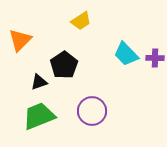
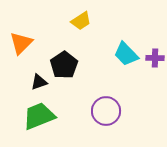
orange triangle: moved 1 px right, 3 px down
purple circle: moved 14 px right
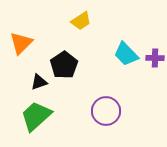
green trapezoid: moved 3 px left; rotated 20 degrees counterclockwise
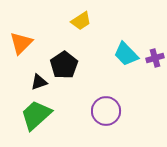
purple cross: rotated 18 degrees counterclockwise
green trapezoid: moved 1 px up
